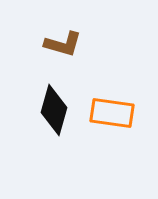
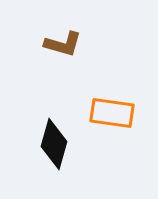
black diamond: moved 34 px down
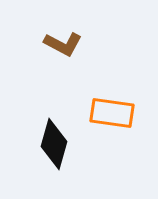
brown L-shape: rotated 12 degrees clockwise
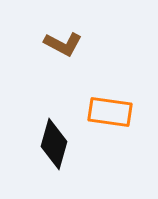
orange rectangle: moved 2 px left, 1 px up
